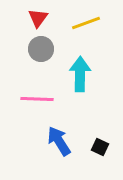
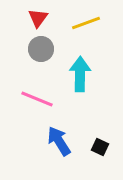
pink line: rotated 20 degrees clockwise
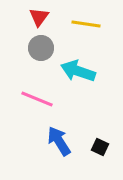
red triangle: moved 1 px right, 1 px up
yellow line: moved 1 px down; rotated 28 degrees clockwise
gray circle: moved 1 px up
cyan arrow: moved 2 px left, 3 px up; rotated 72 degrees counterclockwise
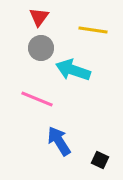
yellow line: moved 7 px right, 6 px down
cyan arrow: moved 5 px left, 1 px up
black square: moved 13 px down
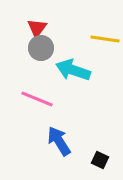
red triangle: moved 2 px left, 11 px down
yellow line: moved 12 px right, 9 px down
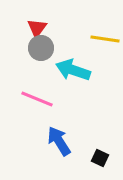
black square: moved 2 px up
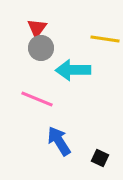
cyan arrow: rotated 20 degrees counterclockwise
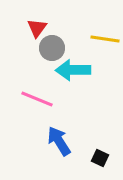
gray circle: moved 11 px right
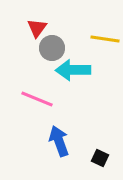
blue arrow: rotated 12 degrees clockwise
